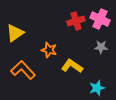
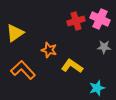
gray star: moved 3 px right
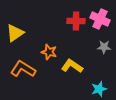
red cross: rotated 18 degrees clockwise
orange star: moved 2 px down
orange L-shape: moved 1 px up; rotated 15 degrees counterclockwise
cyan star: moved 2 px right, 1 px down
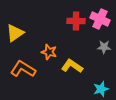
cyan star: moved 2 px right
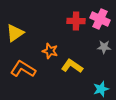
orange star: moved 1 px right, 1 px up
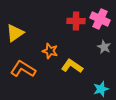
gray star: rotated 24 degrees clockwise
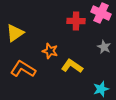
pink cross: moved 1 px right, 6 px up
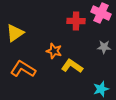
gray star: rotated 24 degrees counterclockwise
orange star: moved 4 px right
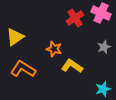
red cross: moved 1 px left, 3 px up; rotated 36 degrees counterclockwise
yellow triangle: moved 4 px down
gray star: rotated 24 degrees counterclockwise
orange star: moved 2 px up
cyan star: moved 2 px right
